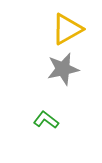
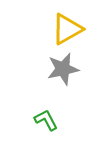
green L-shape: rotated 25 degrees clockwise
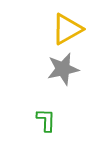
green L-shape: rotated 30 degrees clockwise
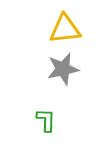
yellow triangle: moved 2 px left; rotated 24 degrees clockwise
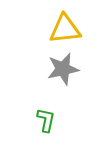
green L-shape: rotated 10 degrees clockwise
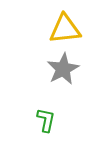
gray star: rotated 16 degrees counterclockwise
